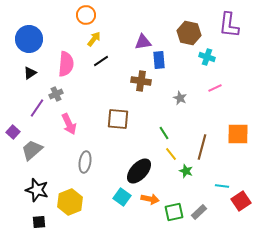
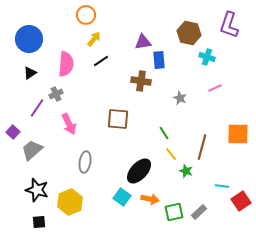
purple L-shape: rotated 12 degrees clockwise
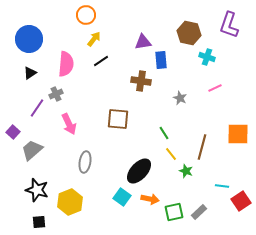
blue rectangle: moved 2 px right
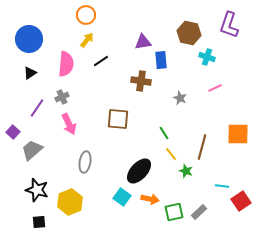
yellow arrow: moved 7 px left, 1 px down
gray cross: moved 6 px right, 3 px down
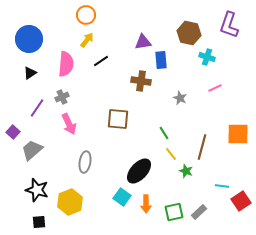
orange arrow: moved 4 px left, 5 px down; rotated 78 degrees clockwise
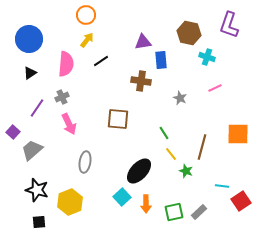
cyan square: rotated 12 degrees clockwise
